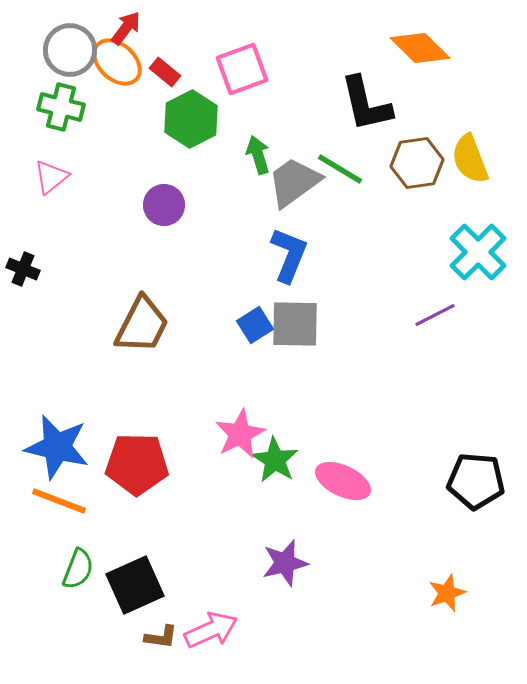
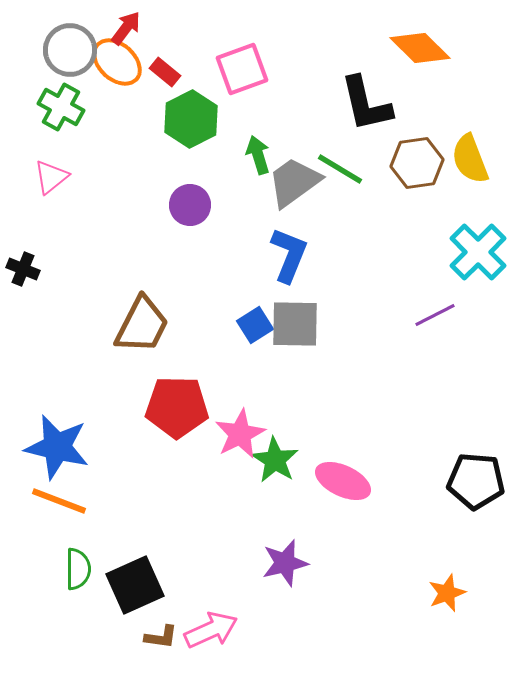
green cross: rotated 15 degrees clockwise
purple circle: moved 26 px right
red pentagon: moved 40 px right, 57 px up
green semicircle: rotated 21 degrees counterclockwise
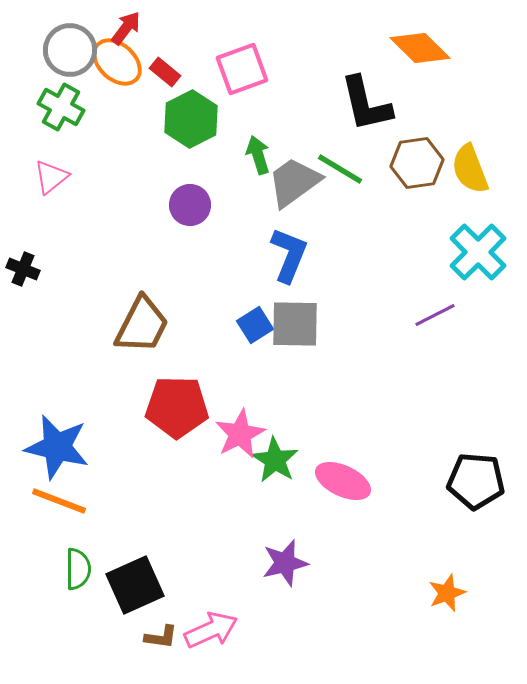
yellow semicircle: moved 10 px down
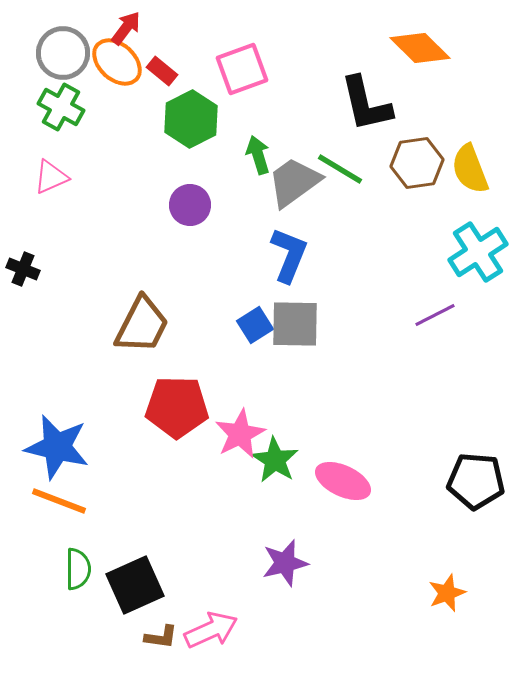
gray circle: moved 7 px left, 3 px down
red rectangle: moved 3 px left, 1 px up
pink triangle: rotated 15 degrees clockwise
cyan cross: rotated 12 degrees clockwise
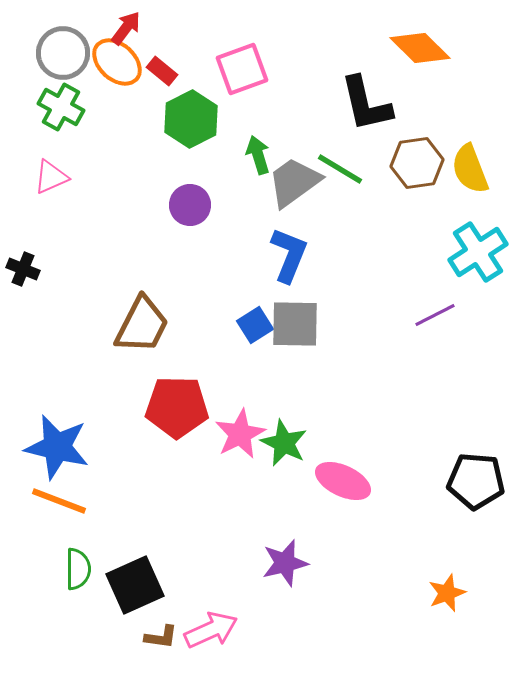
green star: moved 9 px right, 17 px up; rotated 6 degrees counterclockwise
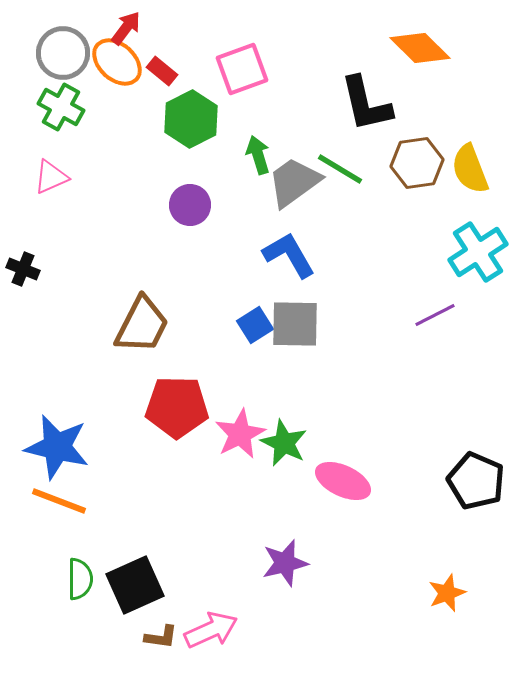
blue L-shape: rotated 52 degrees counterclockwise
black pentagon: rotated 18 degrees clockwise
green semicircle: moved 2 px right, 10 px down
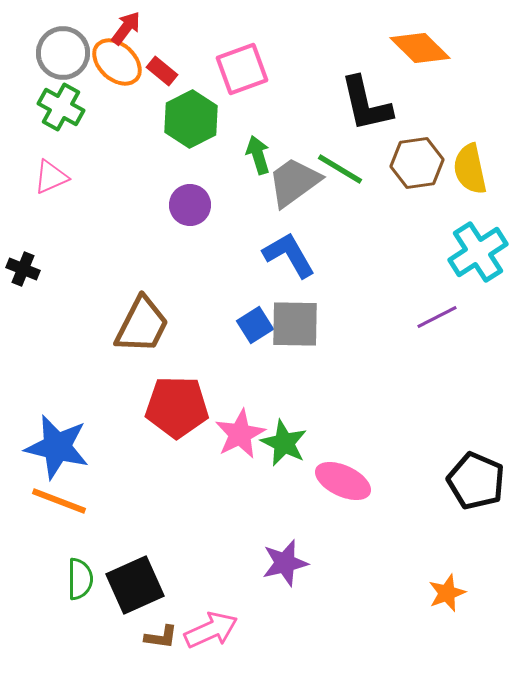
yellow semicircle: rotated 9 degrees clockwise
purple line: moved 2 px right, 2 px down
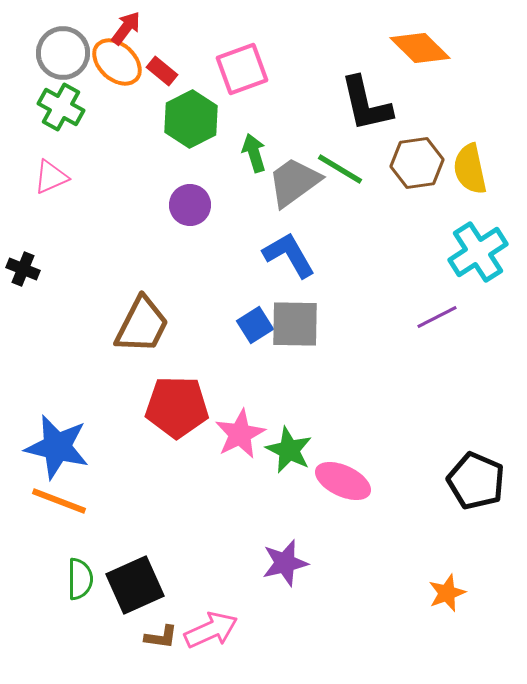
green arrow: moved 4 px left, 2 px up
green star: moved 5 px right, 7 px down
